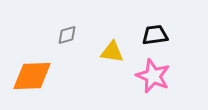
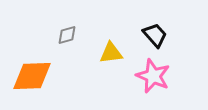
black trapezoid: rotated 56 degrees clockwise
yellow triangle: moved 1 px left, 1 px down; rotated 15 degrees counterclockwise
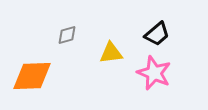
black trapezoid: moved 2 px right, 1 px up; rotated 92 degrees clockwise
pink star: moved 1 px right, 3 px up
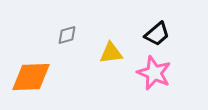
orange diamond: moved 1 px left, 1 px down
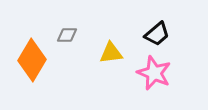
gray diamond: rotated 15 degrees clockwise
orange diamond: moved 1 px right, 17 px up; rotated 57 degrees counterclockwise
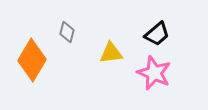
gray diamond: moved 3 px up; rotated 75 degrees counterclockwise
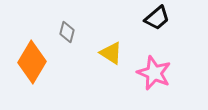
black trapezoid: moved 16 px up
yellow triangle: rotated 40 degrees clockwise
orange diamond: moved 2 px down
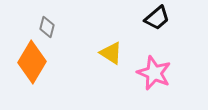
gray diamond: moved 20 px left, 5 px up
